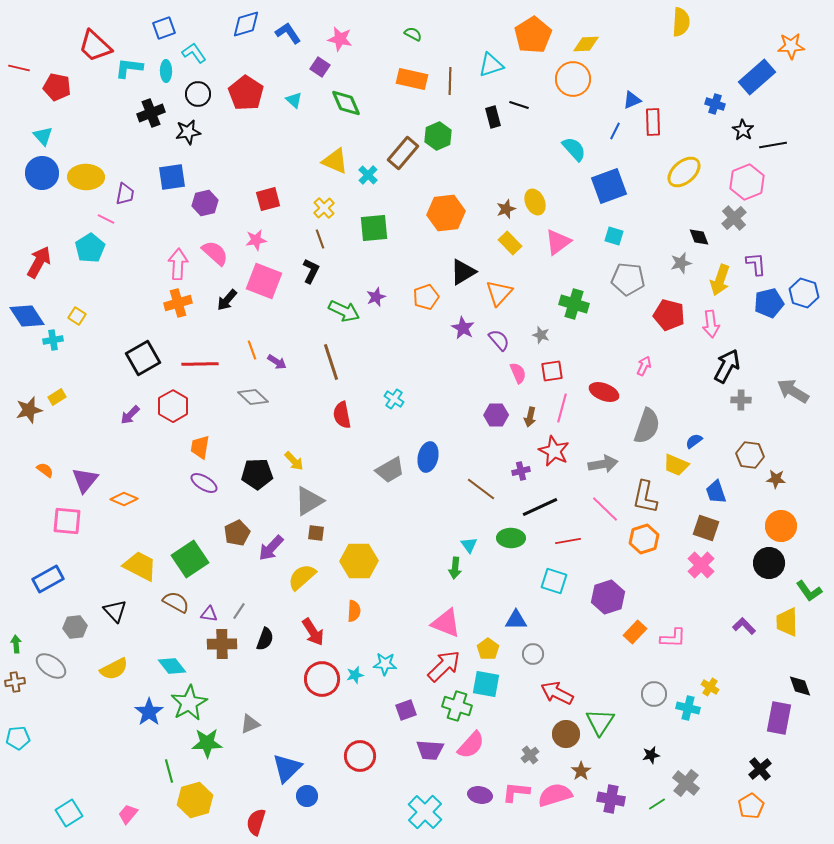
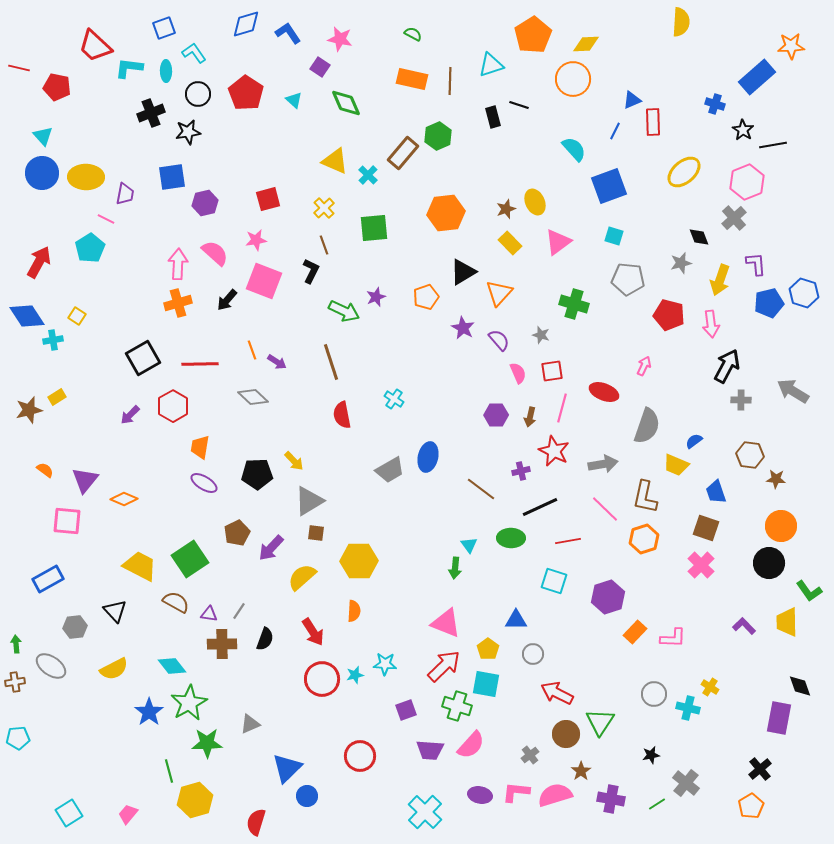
brown line at (320, 239): moved 4 px right, 6 px down
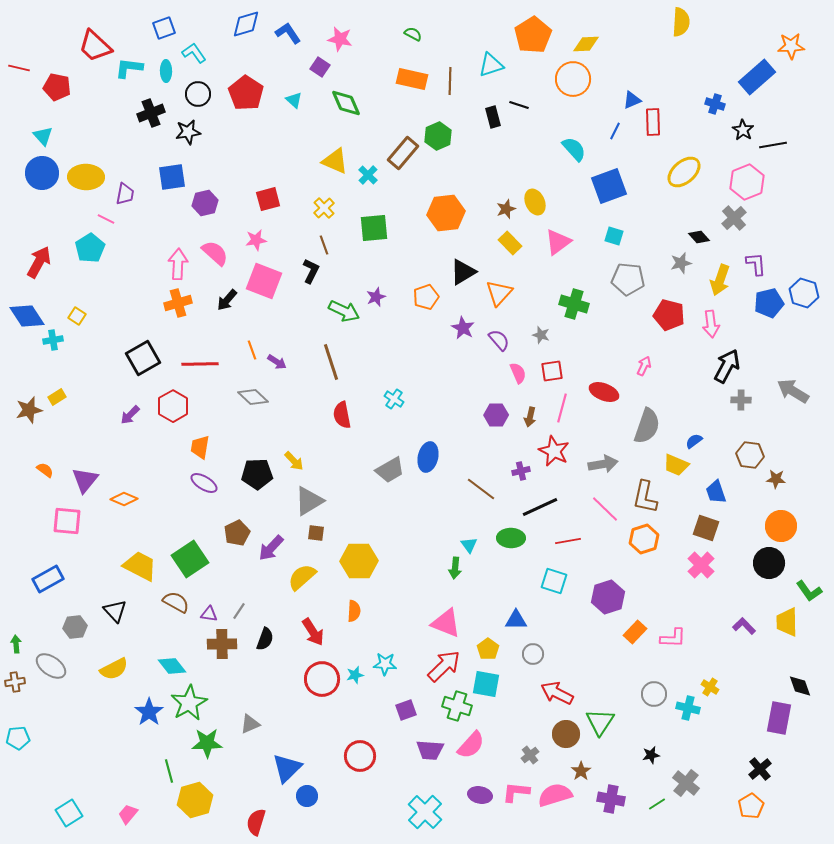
black diamond at (699, 237): rotated 20 degrees counterclockwise
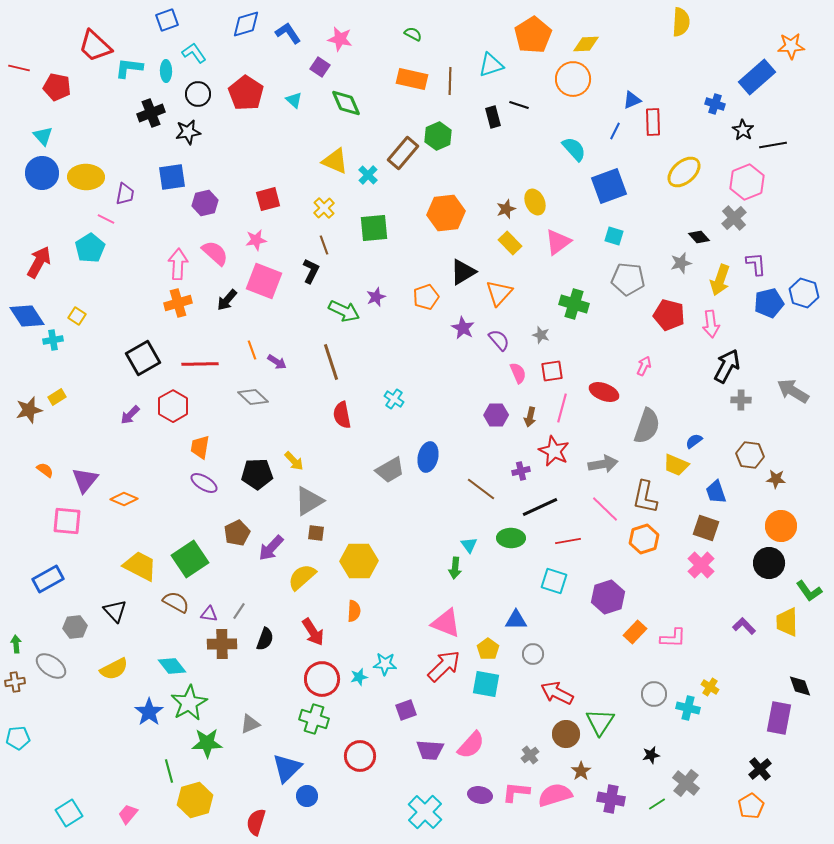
blue square at (164, 28): moved 3 px right, 8 px up
cyan star at (355, 675): moved 4 px right, 2 px down
green cross at (457, 706): moved 143 px left, 13 px down
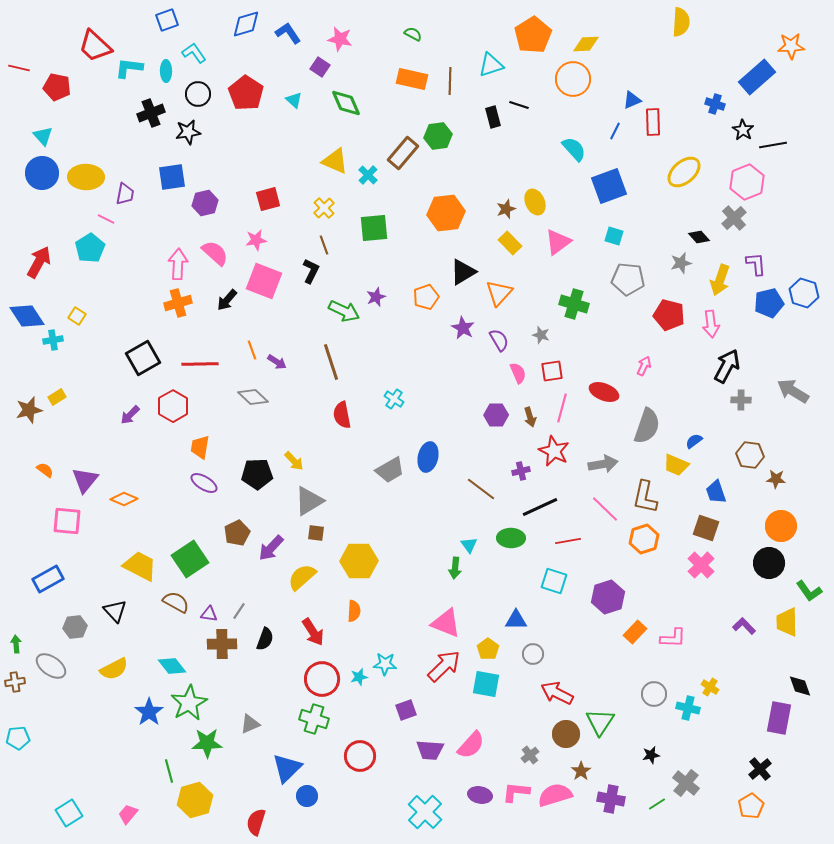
green hexagon at (438, 136): rotated 16 degrees clockwise
purple semicircle at (499, 340): rotated 10 degrees clockwise
brown arrow at (530, 417): rotated 30 degrees counterclockwise
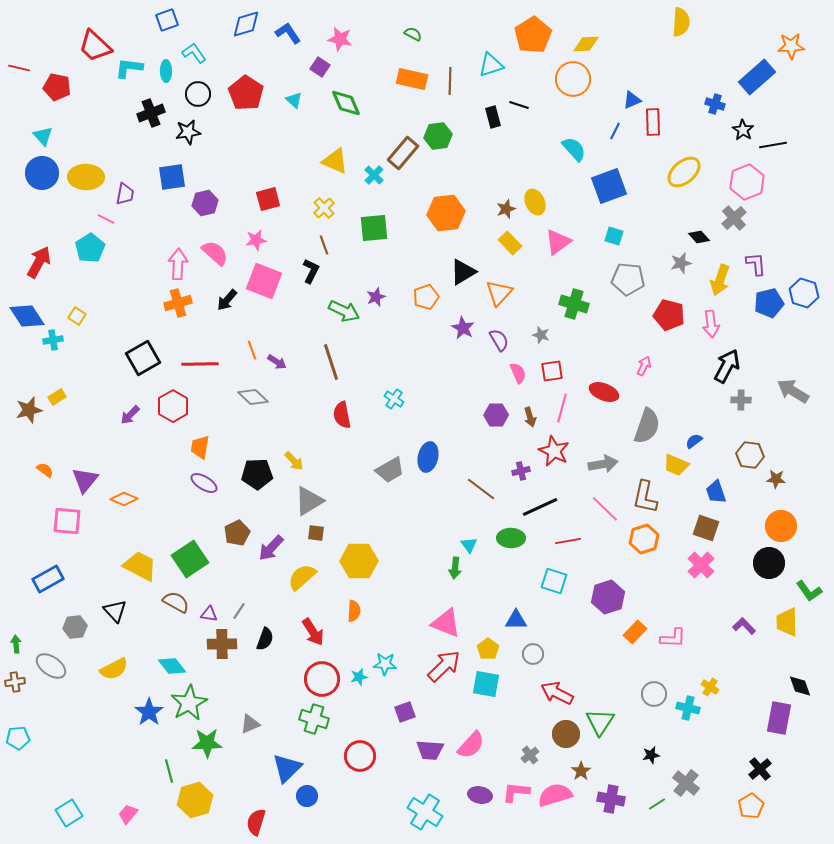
cyan cross at (368, 175): moved 6 px right
purple square at (406, 710): moved 1 px left, 2 px down
cyan cross at (425, 812): rotated 12 degrees counterclockwise
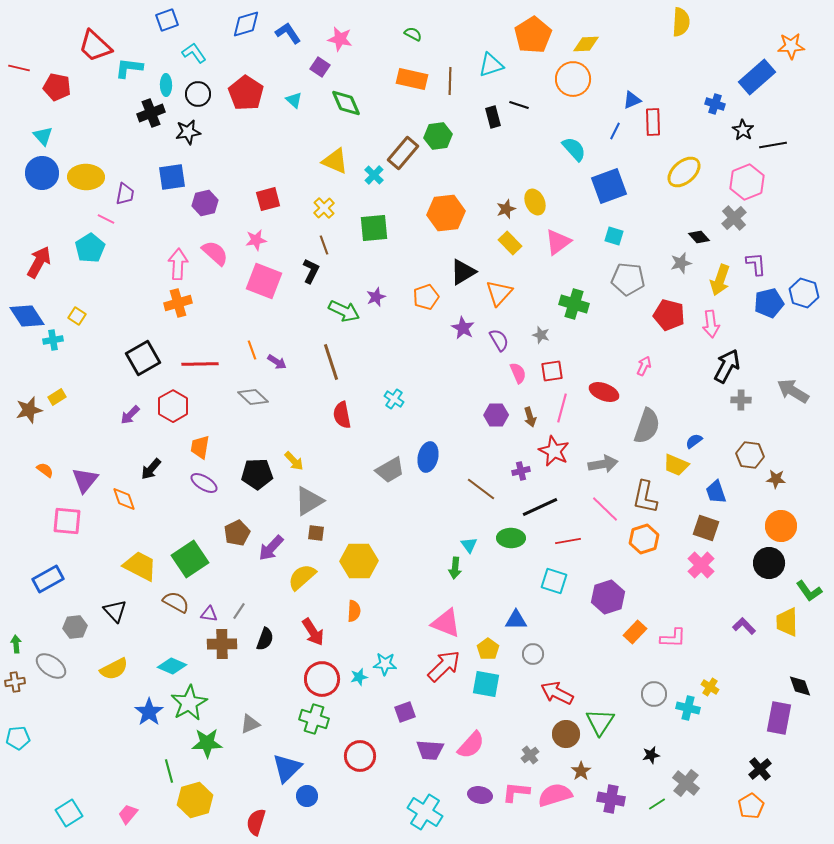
cyan ellipse at (166, 71): moved 14 px down
black arrow at (227, 300): moved 76 px left, 169 px down
orange diamond at (124, 499): rotated 48 degrees clockwise
cyan diamond at (172, 666): rotated 28 degrees counterclockwise
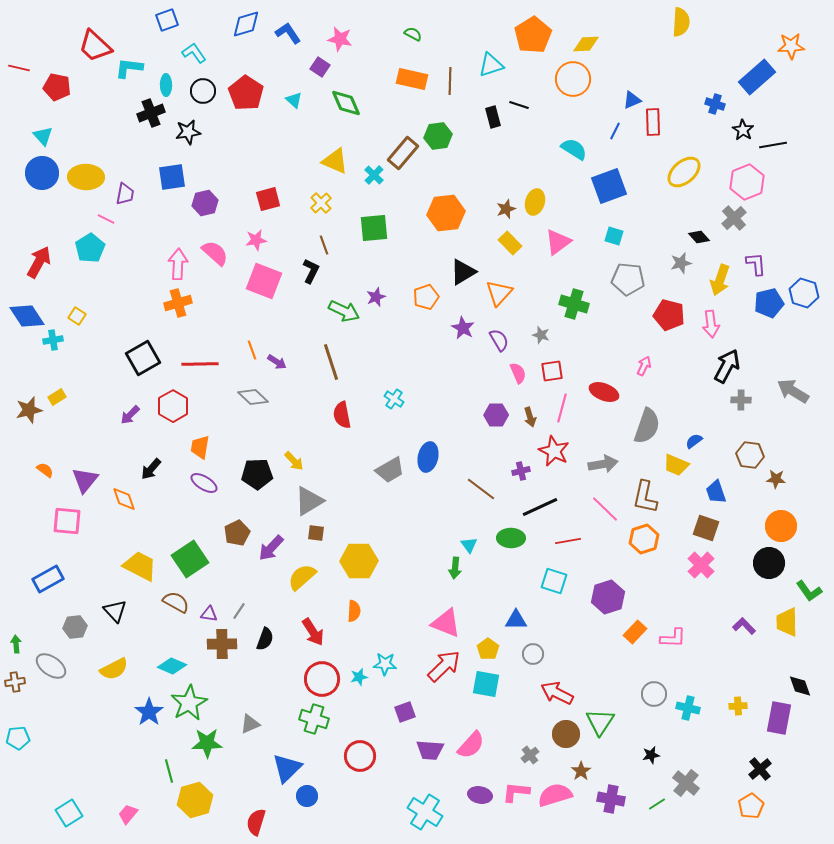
black circle at (198, 94): moved 5 px right, 3 px up
cyan semicircle at (574, 149): rotated 16 degrees counterclockwise
yellow ellipse at (535, 202): rotated 40 degrees clockwise
yellow cross at (324, 208): moved 3 px left, 5 px up
yellow cross at (710, 687): moved 28 px right, 19 px down; rotated 36 degrees counterclockwise
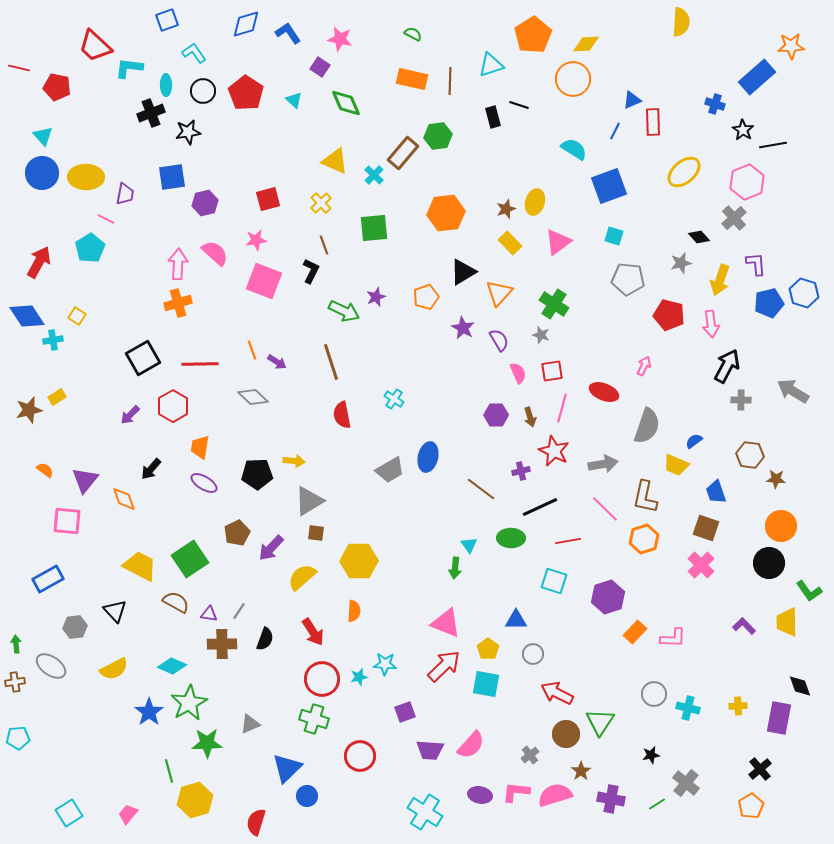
green cross at (574, 304): moved 20 px left; rotated 16 degrees clockwise
yellow arrow at (294, 461): rotated 40 degrees counterclockwise
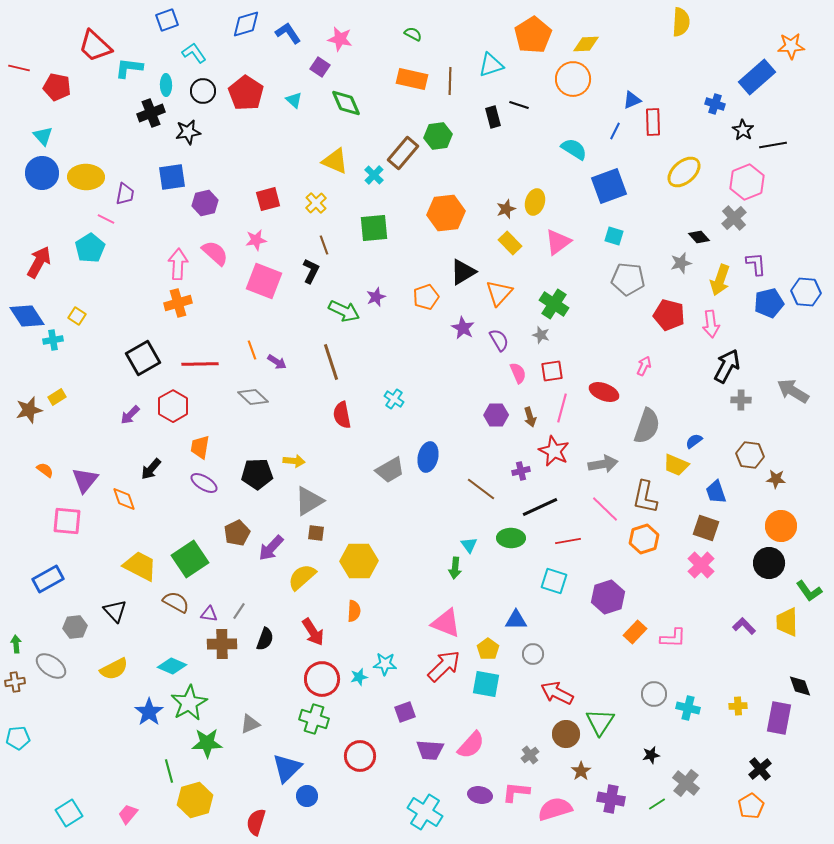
yellow cross at (321, 203): moved 5 px left
blue hexagon at (804, 293): moved 2 px right, 1 px up; rotated 12 degrees counterclockwise
pink semicircle at (555, 795): moved 14 px down
